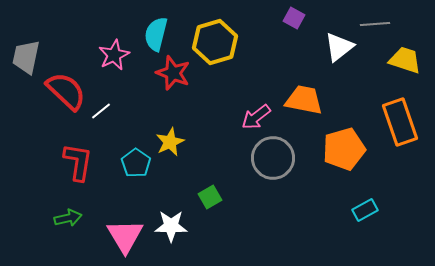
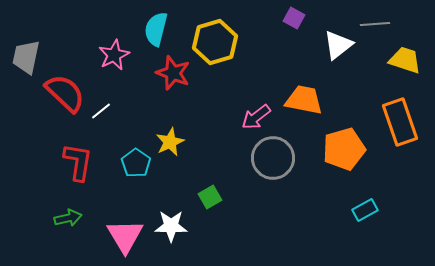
cyan semicircle: moved 5 px up
white triangle: moved 1 px left, 2 px up
red semicircle: moved 1 px left, 2 px down
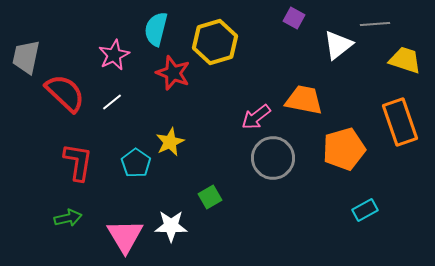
white line: moved 11 px right, 9 px up
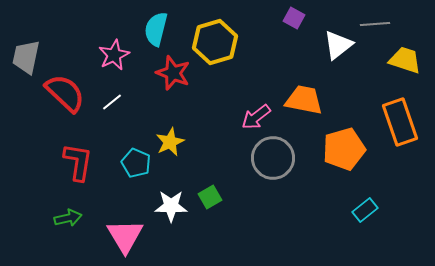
cyan pentagon: rotated 12 degrees counterclockwise
cyan rectangle: rotated 10 degrees counterclockwise
white star: moved 20 px up
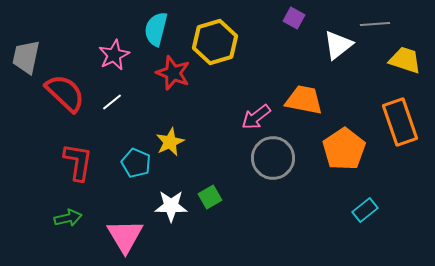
orange pentagon: rotated 18 degrees counterclockwise
